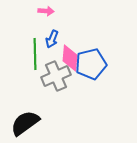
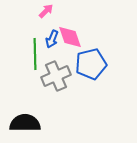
pink arrow: rotated 49 degrees counterclockwise
pink diamond: moved 21 px up; rotated 24 degrees counterclockwise
black semicircle: rotated 36 degrees clockwise
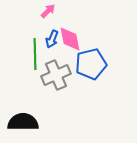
pink arrow: moved 2 px right
pink diamond: moved 2 px down; rotated 8 degrees clockwise
gray cross: moved 1 px up
black semicircle: moved 2 px left, 1 px up
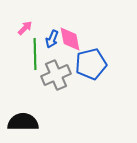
pink arrow: moved 23 px left, 17 px down
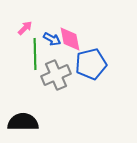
blue arrow: rotated 84 degrees counterclockwise
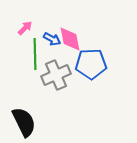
blue pentagon: rotated 12 degrees clockwise
black semicircle: moved 1 px right; rotated 64 degrees clockwise
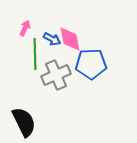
pink arrow: rotated 21 degrees counterclockwise
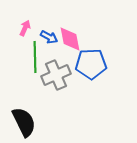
blue arrow: moved 3 px left, 2 px up
green line: moved 3 px down
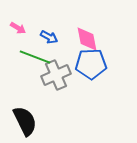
pink arrow: moved 7 px left; rotated 98 degrees clockwise
pink diamond: moved 17 px right
green line: rotated 68 degrees counterclockwise
black semicircle: moved 1 px right, 1 px up
